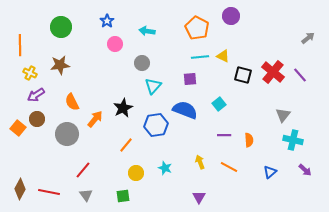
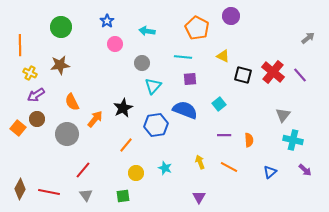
cyan line at (200, 57): moved 17 px left; rotated 12 degrees clockwise
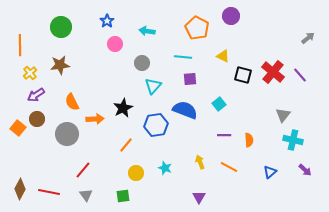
yellow cross at (30, 73): rotated 24 degrees clockwise
orange arrow at (95, 119): rotated 48 degrees clockwise
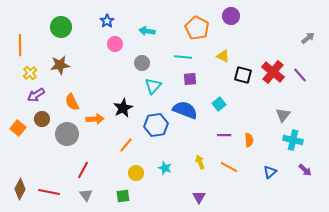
brown circle at (37, 119): moved 5 px right
red line at (83, 170): rotated 12 degrees counterclockwise
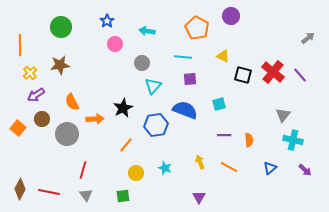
cyan square at (219, 104): rotated 24 degrees clockwise
red line at (83, 170): rotated 12 degrees counterclockwise
blue triangle at (270, 172): moved 4 px up
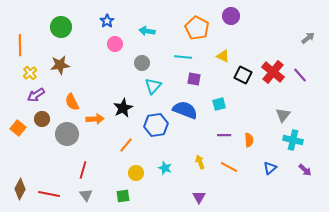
black square at (243, 75): rotated 12 degrees clockwise
purple square at (190, 79): moved 4 px right; rotated 16 degrees clockwise
red line at (49, 192): moved 2 px down
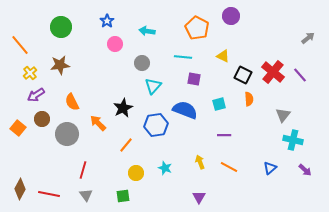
orange line at (20, 45): rotated 40 degrees counterclockwise
orange arrow at (95, 119): moved 3 px right, 4 px down; rotated 132 degrees counterclockwise
orange semicircle at (249, 140): moved 41 px up
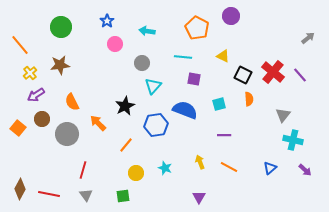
black star at (123, 108): moved 2 px right, 2 px up
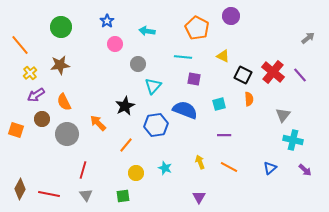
gray circle at (142, 63): moved 4 px left, 1 px down
orange semicircle at (72, 102): moved 8 px left
orange square at (18, 128): moved 2 px left, 2 px down; rotated 21 degrees counterclockwise
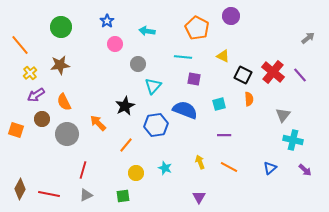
gray triangle at (86, 195): rotated 40 degrees clockwise
